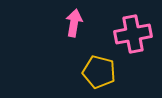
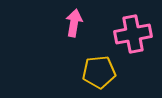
yellow pentagon: rotated 20 degrees counterclockwise
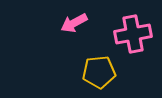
pink arrow: rotated 128 degrees counterclockwise
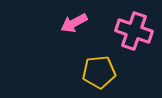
pink cross: moved 1 px right, 3 px up; rotated 30 degrees clockwise
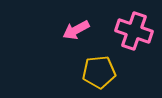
pink arrow: moved 2 px right, 7 px down
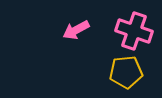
yellow pentagon: moved 27 px right
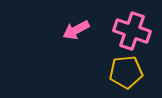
pink cross: moved 2 px left
